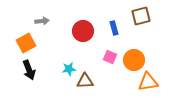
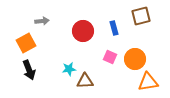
orange circle: moved 1 px right, 1 px up
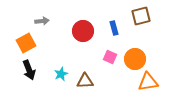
cyan star: moved 8 px left, 5 px down; rotated 16 degrees counterclockwise
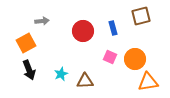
blue rectangle: moved 1 px left
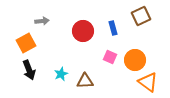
brown square: rotated 12 degrees counterclockwise
orange circle: moved 1 px down
orange triangle: rotated 45 degrees clockwise
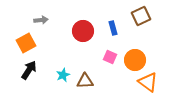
gray arrow: moved 1 px left, 1 px up
black arrow: rotated 126 degrees counterclockwise
cyan star: moved 2 px right, 1 px down
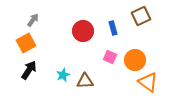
gray arrow: moved 8 px left; rotated 48 degrees counterclockwise
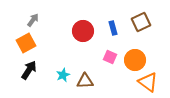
brown square: moved 6 px down
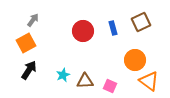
pink square: moved 29 px down
orange triangle: moved 1 px right, 1 px up
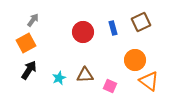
red circle: moved 1 px down
cyan star: moved 4 px left, 3 px down
brown triangle: moved 6 px up
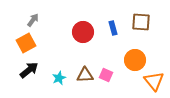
brown square: rotated 30 degrees clockwise
black arrow: rotated 18 degrees clockwise
orange triangle: moved 5 px right; rotated 15 degrees clockwise
pink square: moved 4 px left, 11 px up
